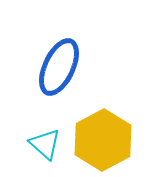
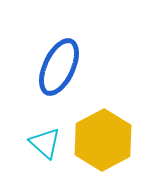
cyan triangle: moved 1 px up
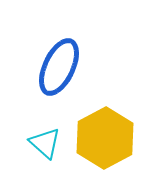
yellow hexagon: moved 2 px right, 2 px up
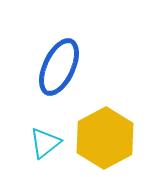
cyan triangle: rotated 40 degrees clockwise
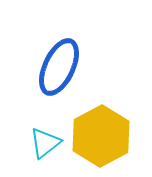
yellow hexagon: moved 4 px left, 2 px up
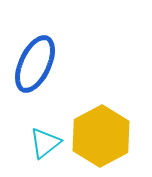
blue ellipse: moved 24 px left, 3 px up
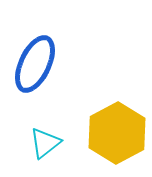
yellow hexagon: moved 16 px right, 3 px up
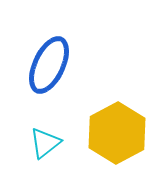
blue ellipse: moved 14 px right, 1 px down
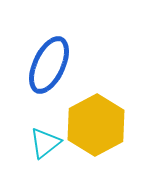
yellow hexagon: moved 21 px left, 8 px up
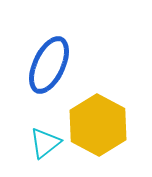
yellow hexagon: moved 2 px right; rotated 4 degrees counterclockwise
